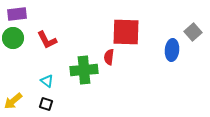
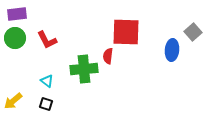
green circle: moved 2 px right
red semicircle: moved 1 px left, 1 px up
green cross: moved 1 px up
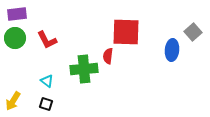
yellow arrow: rotated 18 degrees counterclockwise
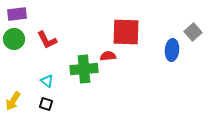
green circle: moved 1 px left, 1 px down
red semicircle: rotated 77 degrees clockwise
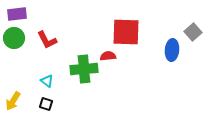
green circle: moved 1 px up
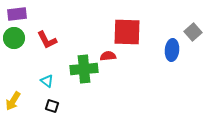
red square: moved 1 px right
black square: moved 6 px right, 2 px down
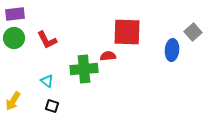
purple rectangle: moved 2 px left
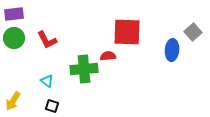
purple rectangle: moved 1 px left
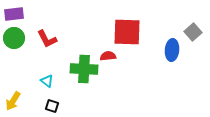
red L-shape: moved 1 px up
green cross: rotated 8 degrees clockwise
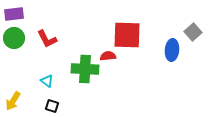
red square: moved 3 px down
green cross: moved 1 px right
